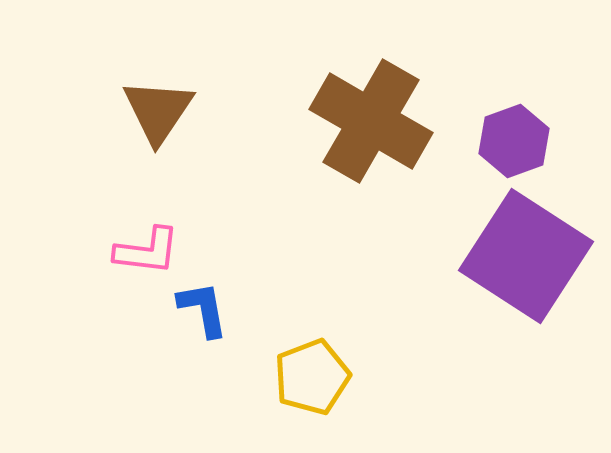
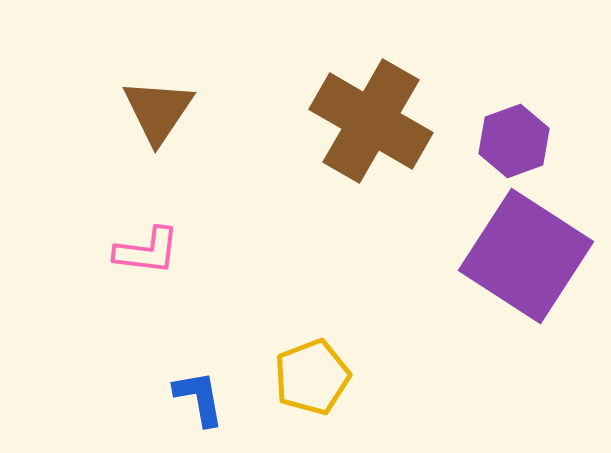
blue L-shape: moved 4 px left, 89 px down
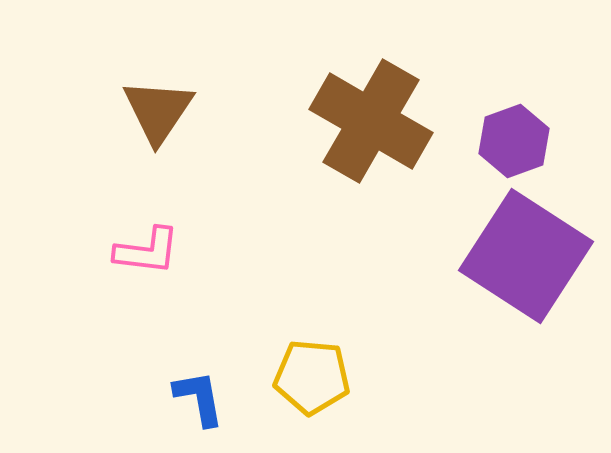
yellow pentagon: rotated 26 degrees clockwise
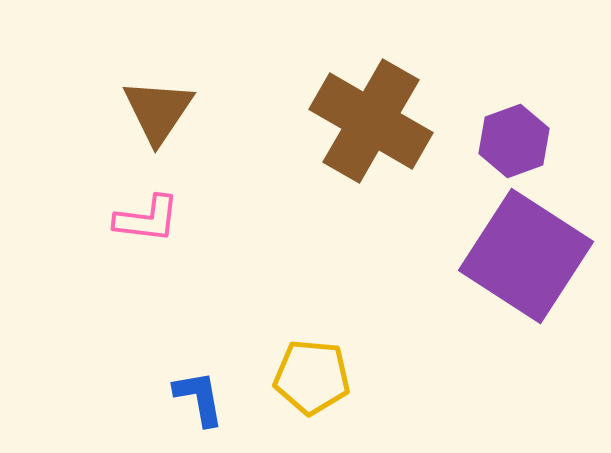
pink L-shape: moved 32 px up
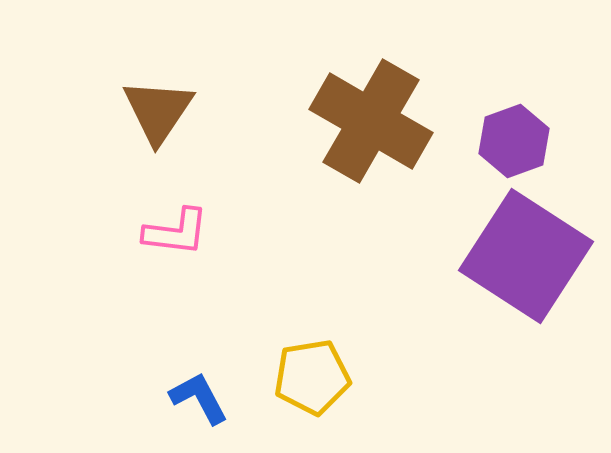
pink L-shape: moved 29 px right, 13 px down
yellow pentagon: rotated 14 degrees counterclockwise
blue L-shape: rotated 18 degrees counterclockwise
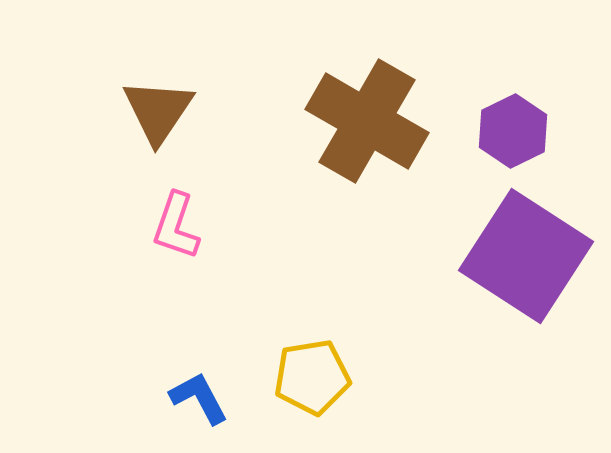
brown cross: moved 4 px left
purple hexagon: moved 1 px left, 10 px up; rotated 6 degrees counterclockwise
pink L-shape: moved 6 px up; rotated 102 degrees clockwise
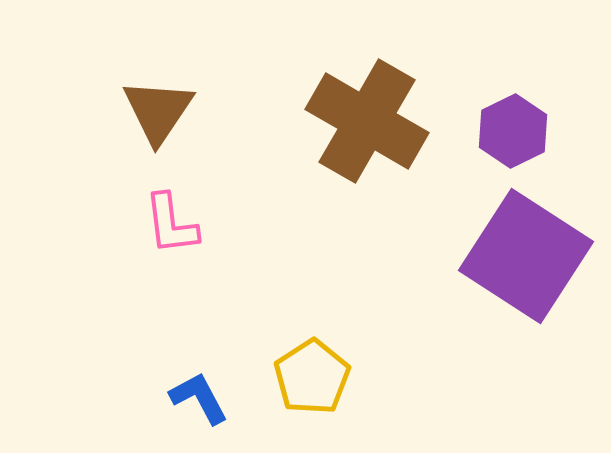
pink L-shape: moved 5 px left, 2 px up; rotated 26 degrees counterclockwise
yellow pentagon: rotated 24 degrees counterclockwise
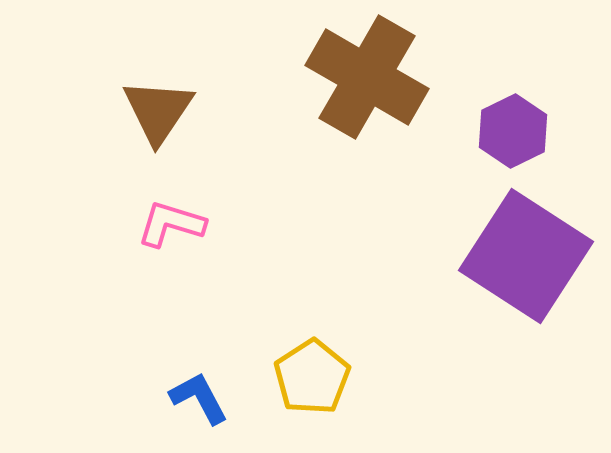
brown cross: moved 44 px up
pink L-shape: rotated 114 degrees clockwise
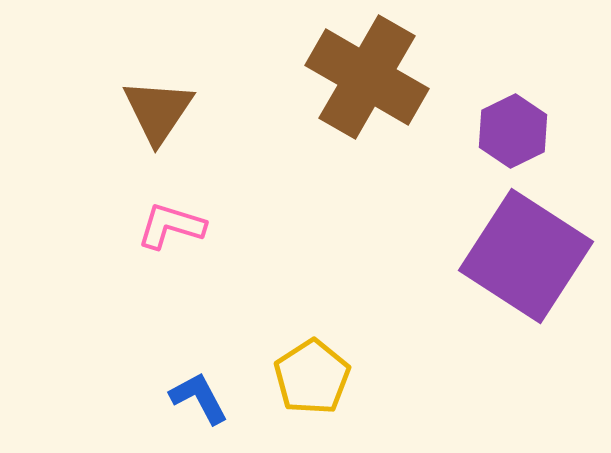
pink L-shape: moved 2 px down
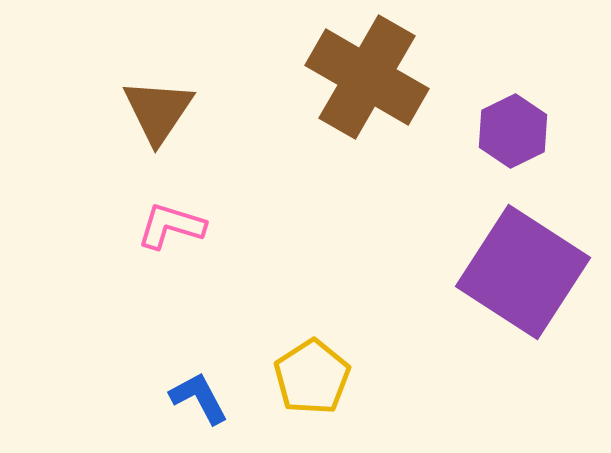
purple square: moved 3 px left, 16 px down
